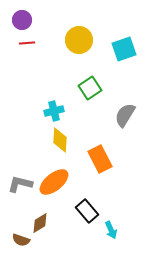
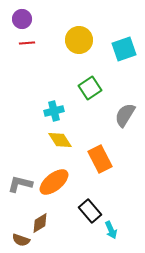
purple circle: moved 1 px up
yellow diamond: rotated 35 degrees counterclockwise
black rectangle: moved 3 px right
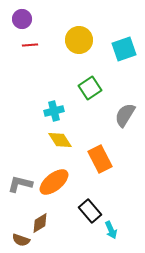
red line: moved 3 px right, 2 px down
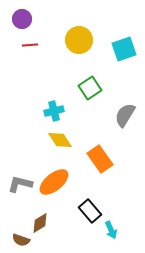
orange rectangle: rotated 8 degrees counterclockwise
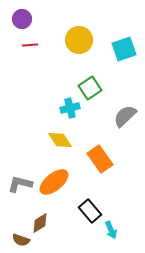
cyan cross: moved 16 px right, 3 px up
gray semicircle: moved 1 px down; rotated 15 degrees clockwise
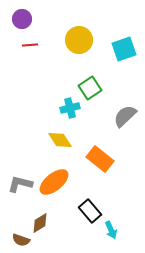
orange rectangle: rotated 16 degrees counterclockwise
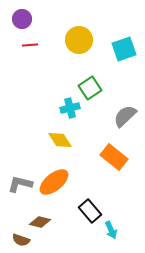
orange rectangle: moved 14 px right, 2 px up
brown diamond: moved 1 px up; rotated 45 degrees clockwise
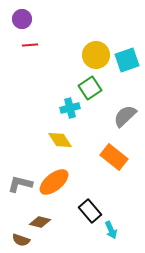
yellow circle: moved 17 px right, 15 px down
cyan square: moved 3 px right, 11 px down
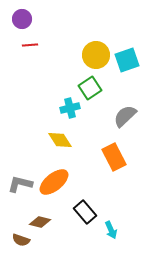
orange rectangle: rotated 24 degrees clockwise
black rectangle: moved 5 px left, 1 px down
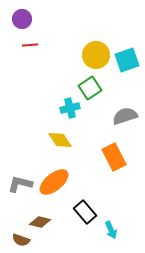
gray semicircle: rotated 25 degrees clockwise
